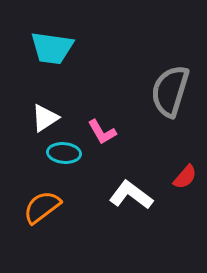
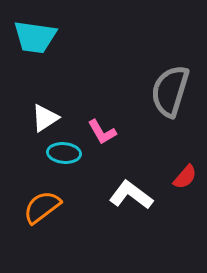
cyan trapezoid: moved 17 px left, 11 px up
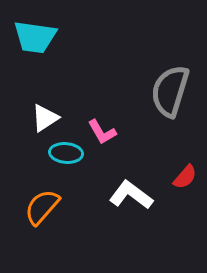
cyan ellipse: moved 2 px right
orange semicircle: rotated 12 degrees counterclockwise
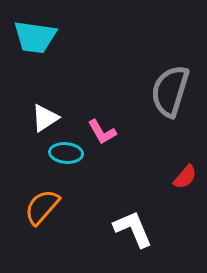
white L-shape: moved 2 px right, 34 px down; rotated 30 degrees clockwise
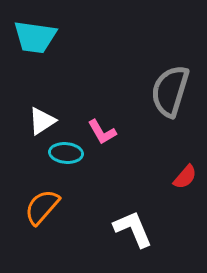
white triangle: moved 3 px left, 3 px down
